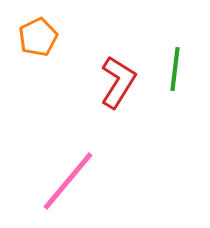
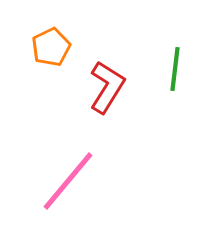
orange pentagon: moved 13 px right, 10 px down
red L-shape: moved 11 px left, 5 px down
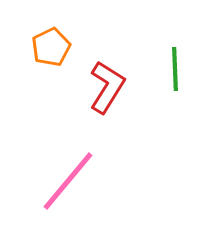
green line: rotated 9 degrees counterclockwise
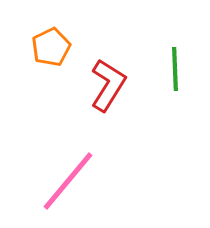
red L-shape: moved 1 px right, 2 px up
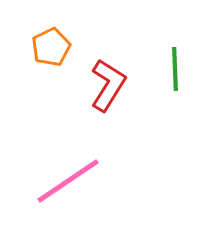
pink line: rotated 16 degrees clockwise
